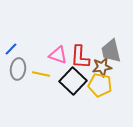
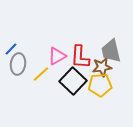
pink triangle: moved 1 px left, 1 px down; rotated 48 degrees counterclockwise
gray ellipse: moved 5 px up
yellow line: rotated 54 degrees counterclockwise
yellow pentagon: rotated 15 degrees counterclockwise
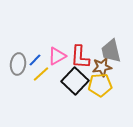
blue line: moved 24 px right, 11 px down
black square: moved 2 px right
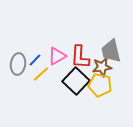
black square: moved 1 px right
yellow pentagon: rotated 15 degrees clockwise
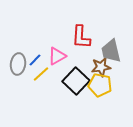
red L-shape: moved 1 px right, 20 px up
brown star: moved 1 px left
